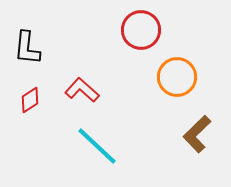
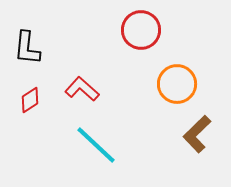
orange circle: moved 7 px down
red L-shape: moved 1 px up
cyan line: moved 1 px left, 1 px up
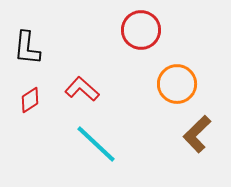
cyan line: moved 1 px up
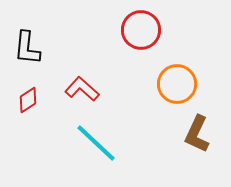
red diamond: moved 2 px left
brown L-shape: rotated 21 degrees counterclockwise
cyan line: moved 1 px up
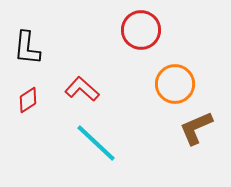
orange circle: moved 2 px left
brown L-shape: moved 1 px left, 6 px up; rotated 42 degrees clockwise
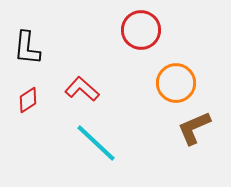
orange circle: moved 1 px right, 1 px up
brown L-shape: moved 2 px left
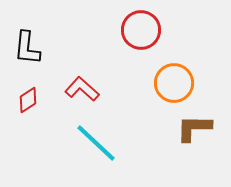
orange circle: moved 2 px left
brown L-shape: rotated 24 degrees clockwise
